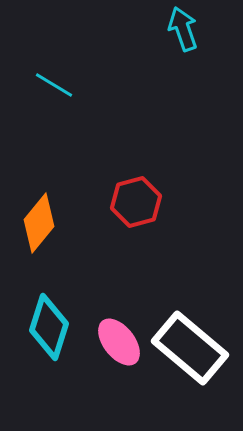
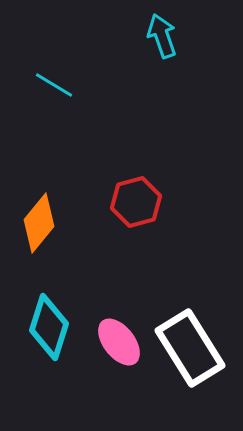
cyan arrow: moved 21 px left, 7 px down
white rectangle: rotated 18 degrees clockwise
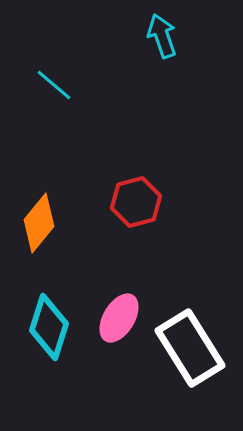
cyan line: rotated 9 degrees clockwise
pink ellipse: moved 24 px up; rotated 69 degrees clockwise
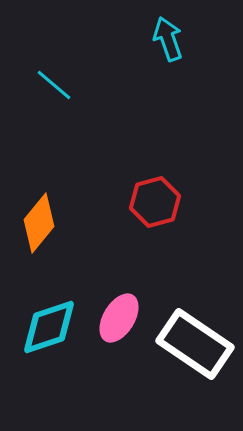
cyan arrow: moved 6 px right, 3 px down
red hexagon: moved 19 px right
cyan diamond: rotated 54 degrees clockwise
white rectangle: moved 5 px right, 4 px up; rotated 24 degrees counterclockwise
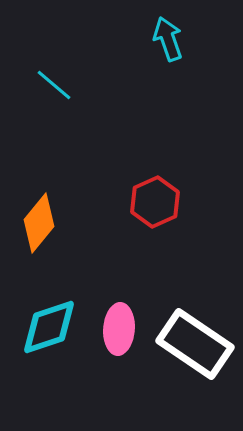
red hexagon: rotated 9 degrees counterclockwise
pink ellipse: moved 11 px down; rotated 27 degrees counterclockwise
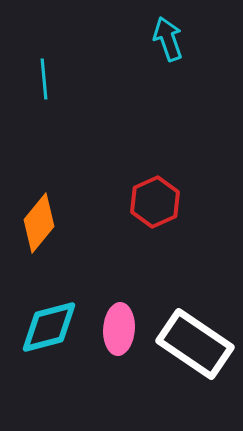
cyan line: moved 10 px left, 6 px up; rotated 45 degrees clockwise
cyan diamond: rotated 4 degrees clockwise
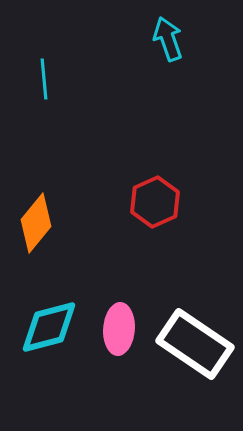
orange diamond: moved 3 px left
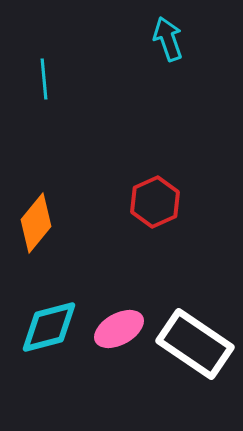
pink ellipse: rotated 57 degrees clockwise
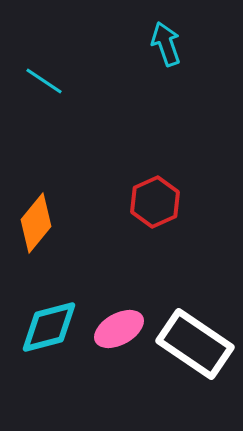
cyan arrow: moved 2 px left, 5 px down
cyan line: moved 2 px down; rotated 51 degrees counterclockwise
